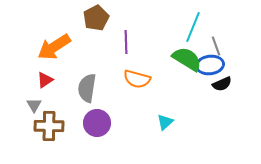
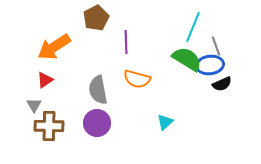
gray semicircle: moved 11 px right, 2 px down; rotated 20 degrees counterclockwise
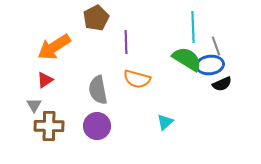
cyan line: rotated 24 degrees counterclockwise
purple circle: moved 3 px down
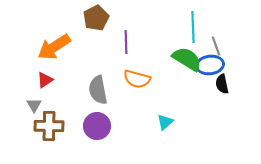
black semicircle: rotated 102 degrees clockwise
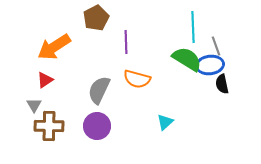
gray semicircle: moved 1 px right; rotated 36 degrees clockwise
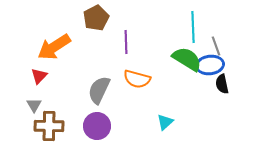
red triangle: moved 6 px left, 4 px up; rotated 12 degrees counterclockwise
